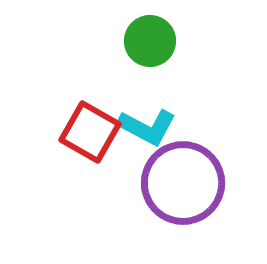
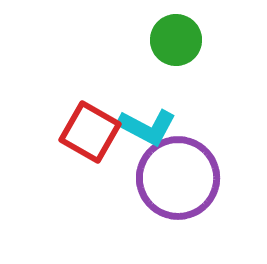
green circle: moved 26 px right, 1 px up
purple circle: moved 5 px left, 5 px up
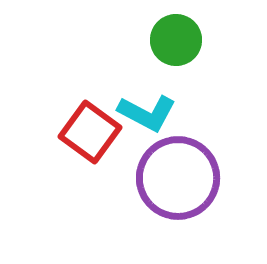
cyan L-shape: moved 14 px up
red square: rotated 6 degrees clockwise
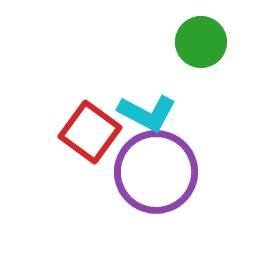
green circle: moved 25 px right, 2 px down
purple circle: moved 22 px left, 6 px up
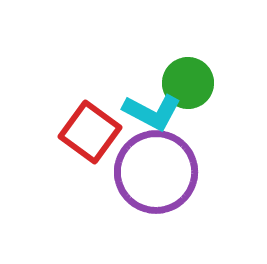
green circle: moved 13 px left, 41 px down
cyan L-shape: moved 5 px right, 1 px up
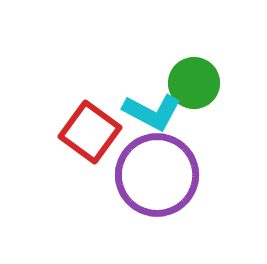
green circle: moved 6 px right
purple circle: moved 1 px right, 3 px down
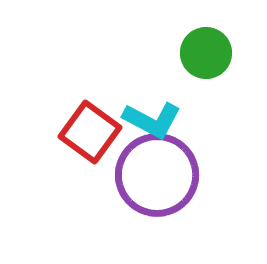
green circle: moved 12 px right, 30 px up
cyan L-shape: moved 8 px down
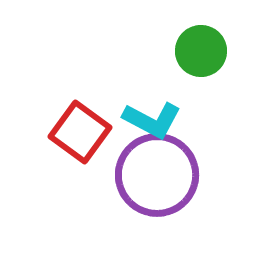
green circle: moved 5 px left, 2 px up
red square: moved 10 px left
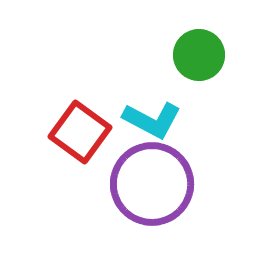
green circle: moved 2 px left, 4 px down
purple circle: moved 5 px left, 9 px down
